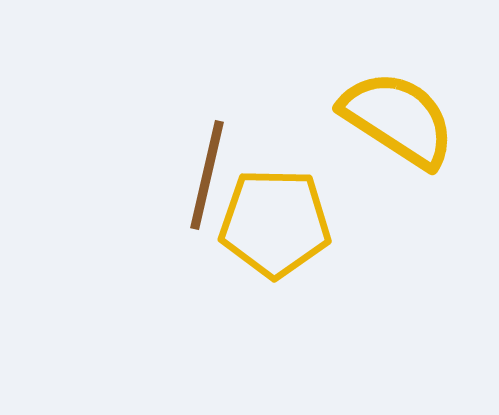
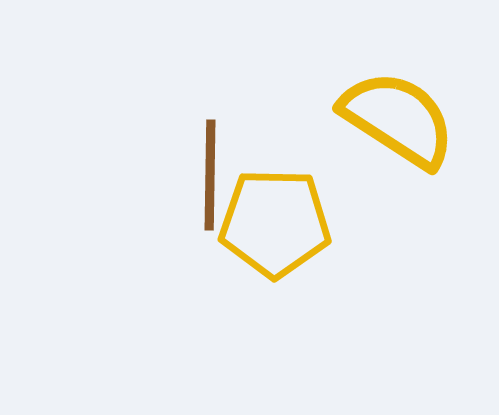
brown line: moved 3 px right; rotated 12 degrees counterclockwise
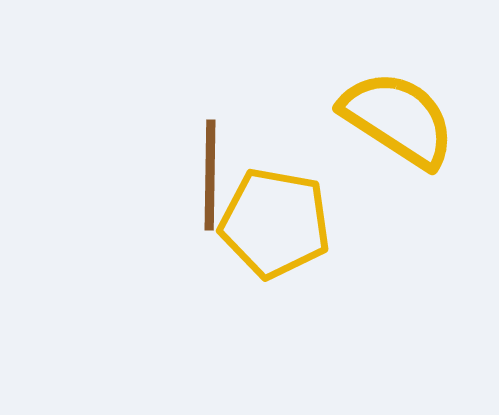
yellow pentagon: rotated 9 degrees clockwise
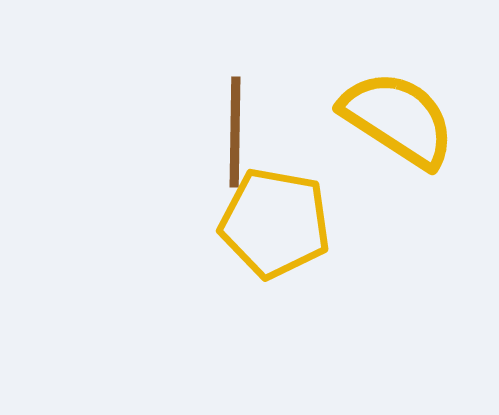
brown line: moved 25 px right, 43 px up
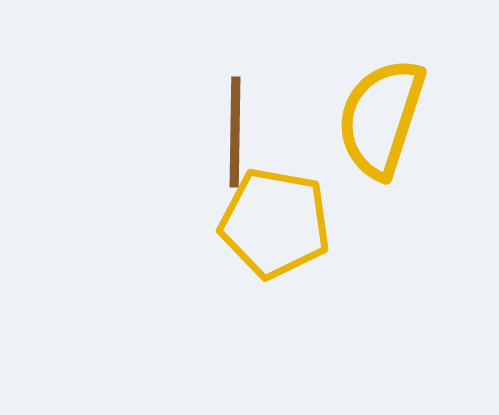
yellow semicircle: moved 17 px left, 1 px up; rotated 105 degrees counterclockwise
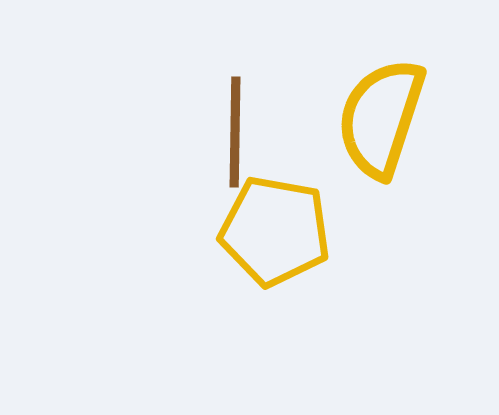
yellow pentagon: moved 8 px down
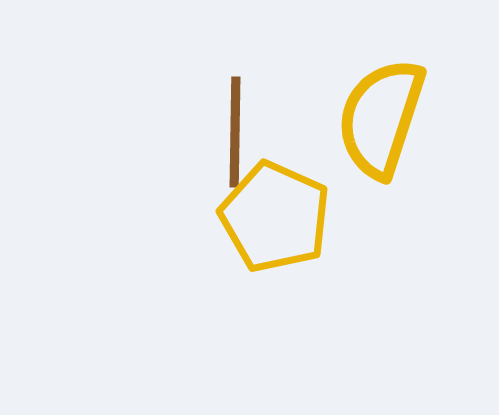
yellow pentagon: moved 14 px up; rotated 14 degrees clockwise
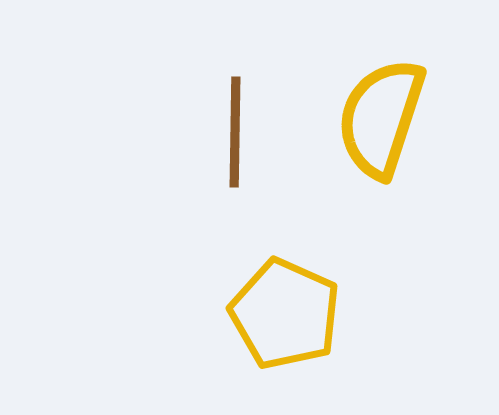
yellow pentagon: moved 10 px right, 97 px down
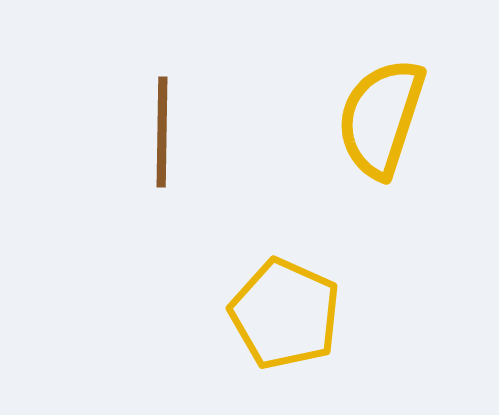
brown line: moved 73 px left
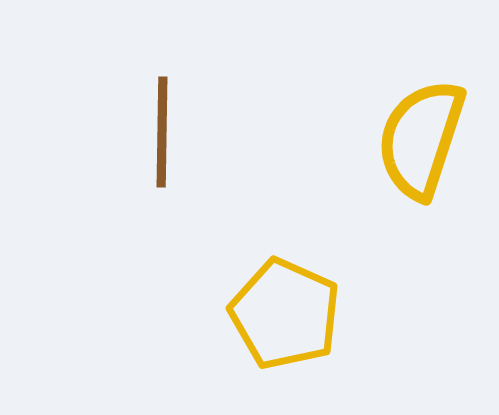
yellow semicircle: moved 40 px right, 21 px down
